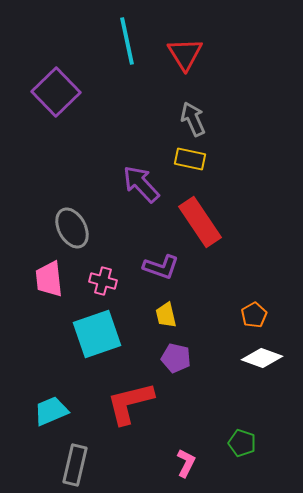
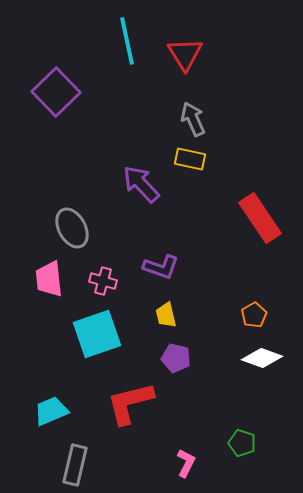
red rectangle: moved 60 px right, 4 px up
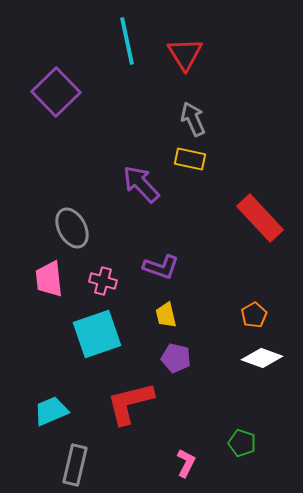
red rectangle: rotated 9 degrees counterclockwise
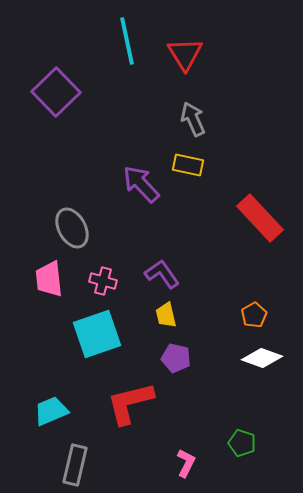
yellow rectangle: moved 2 px left, 6 px down
purple L-shape: moved 1 px right, 7 px down; rotated 144 degrees counterclockwise
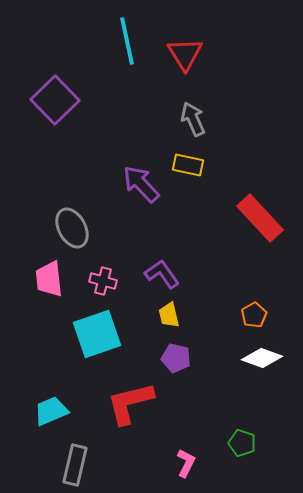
purple square: moved 1 px left, 8 px down
yellow trapezoid: moved 3 px right
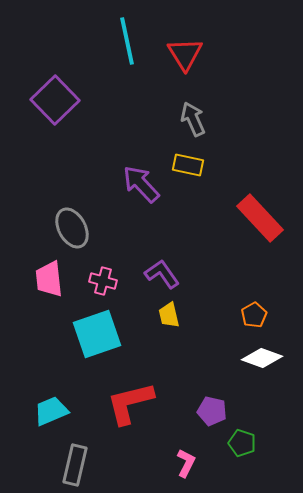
purple pentagon: moved 36 px right, 53 px down
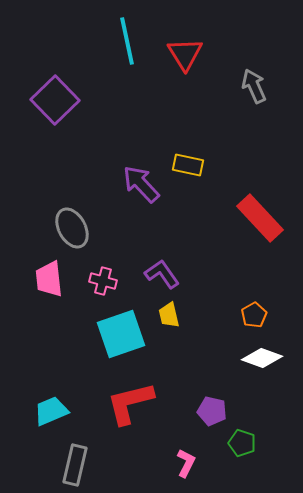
gray arrow: moved 61 px right, 33 px up
cyan square: moved 24 px right
